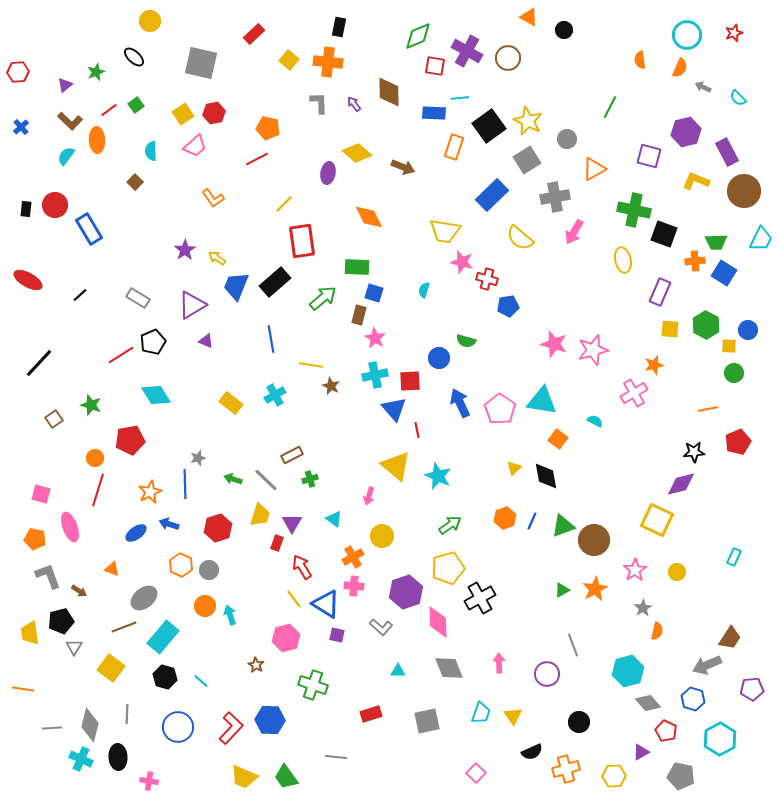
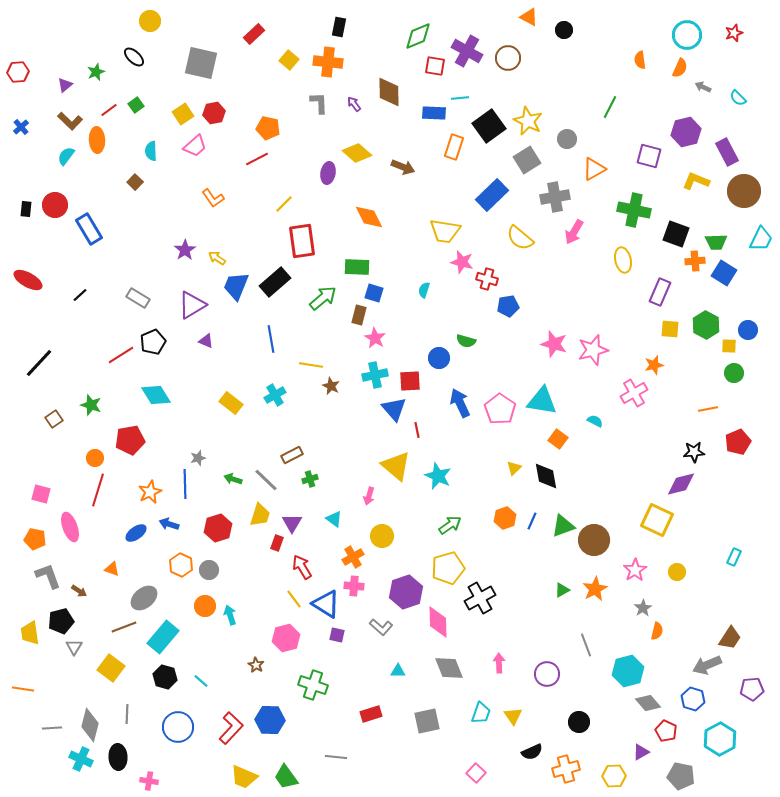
black square at (664, 234): moved 12 px right
gray line at (573, 645): moved 13 px right
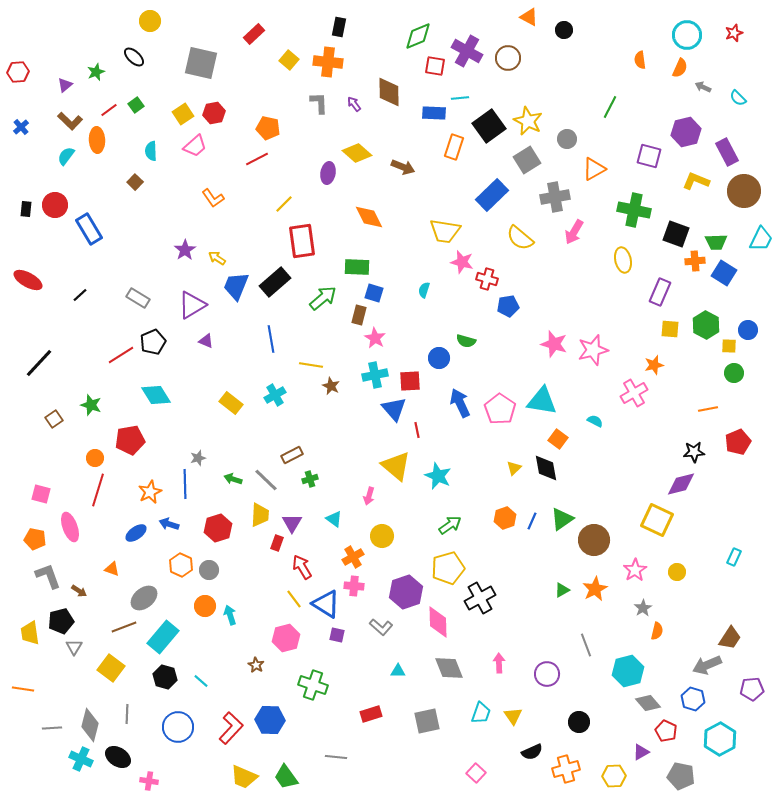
black diamond at (546, 476): moved 8 px up
yellow trapezoid at (260, 515): rotated 15 degrees counterclockwise
green triangle at (563, 526): moved 1 px left, 7 px up; rotated 15 degrees counterclockwise
black ellipse at (118, 757): rotated 55 degrees counterclockwise
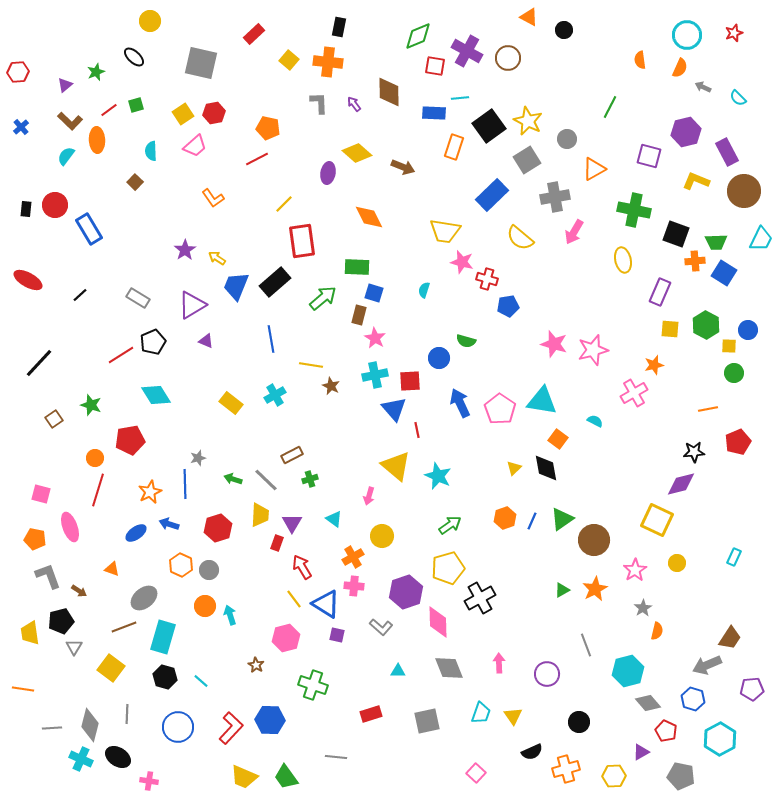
green square at (136, 105): rotated 21 degrees clockwise
yellow circle at (677, 572): moved 9 px up
cyan rectangle at (163, 637): rotated 24 degrees counterclockwise
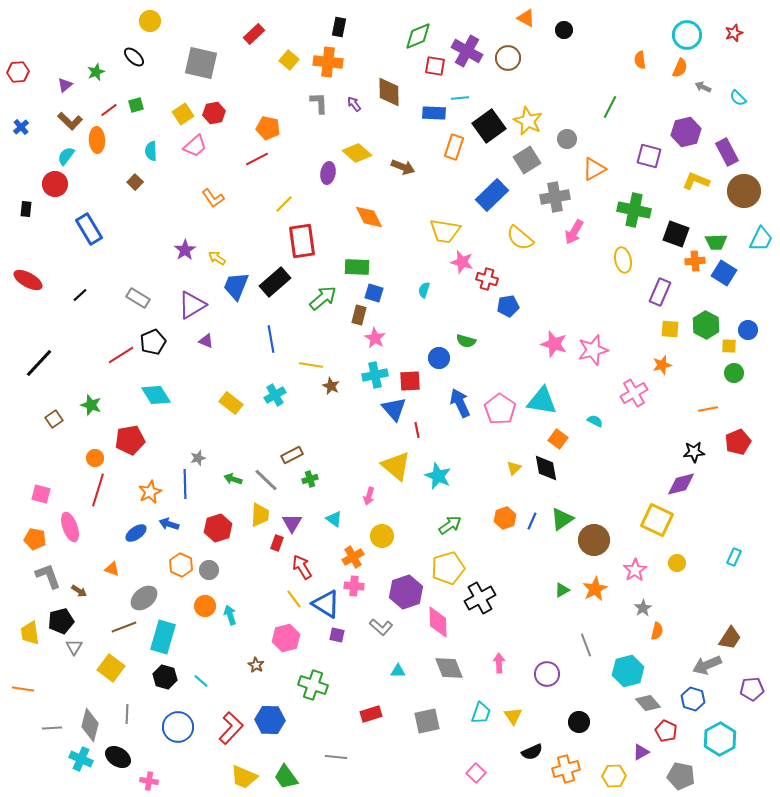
orange triangle at (529, 17): moved 3 px left, 1 px down
red circle at (55, 205): moved 21 px up
orange star at (654, 365): moved 8 px right
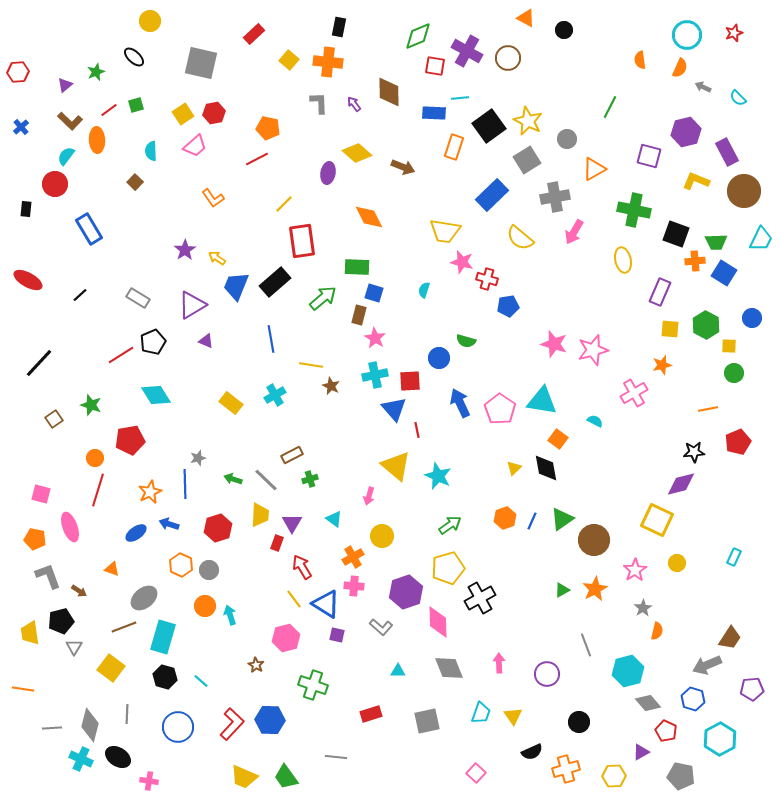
blue circle at (748, 330): moved 4 px right, 12 px up
red L-shape at (231, 728): moved 1 px right, 4 px up
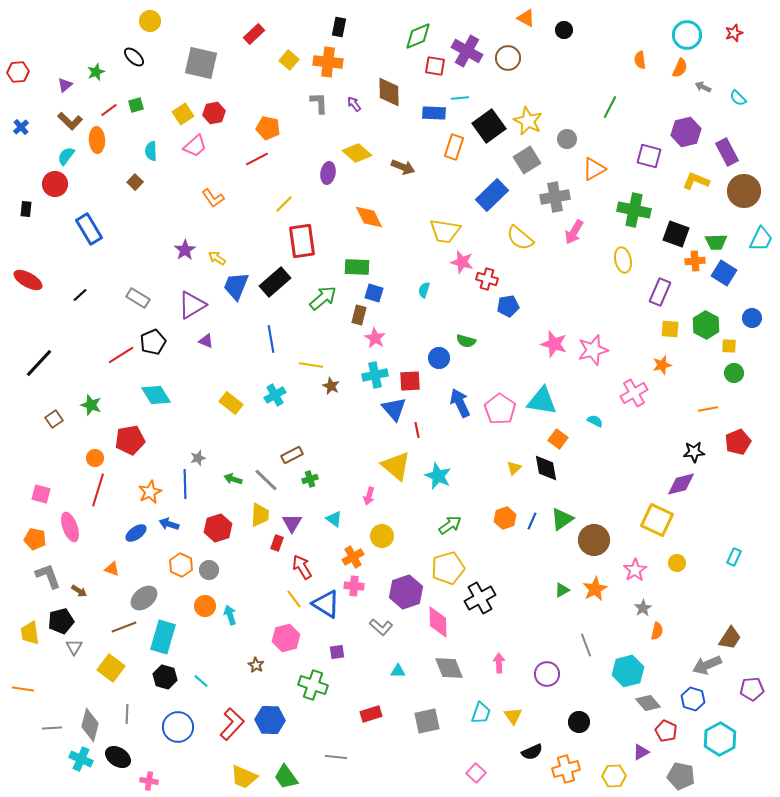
purple square at (337, 635): moved 17 px down; rotated 21 degrees counterclockwise
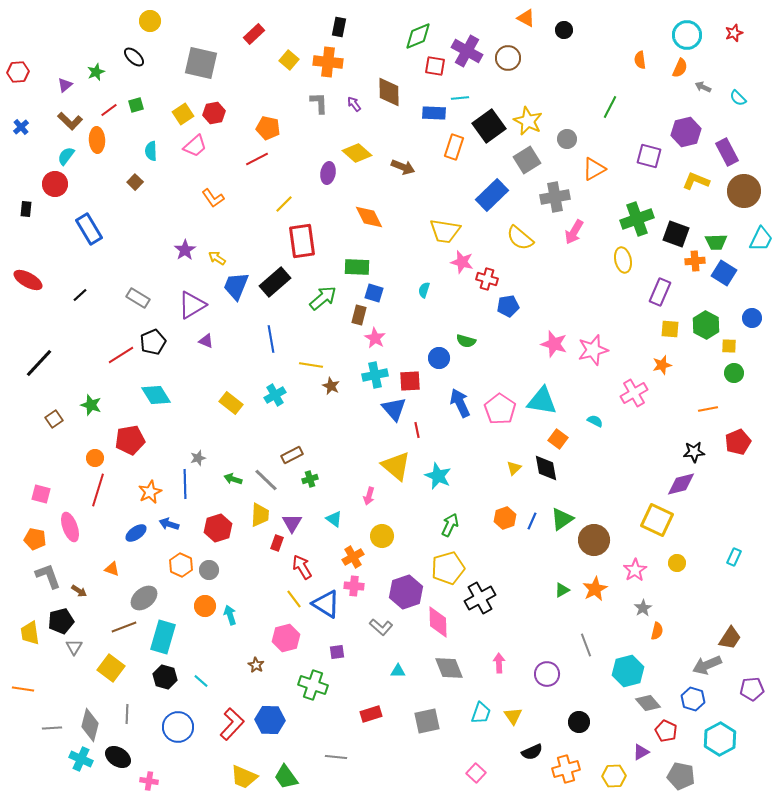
green cross at (634, 210): moved 3 px right, 9 px down; rotated 32 degrees counterclockwise
green arrow at (450, 525): rotated 30 degrees counterclockwise
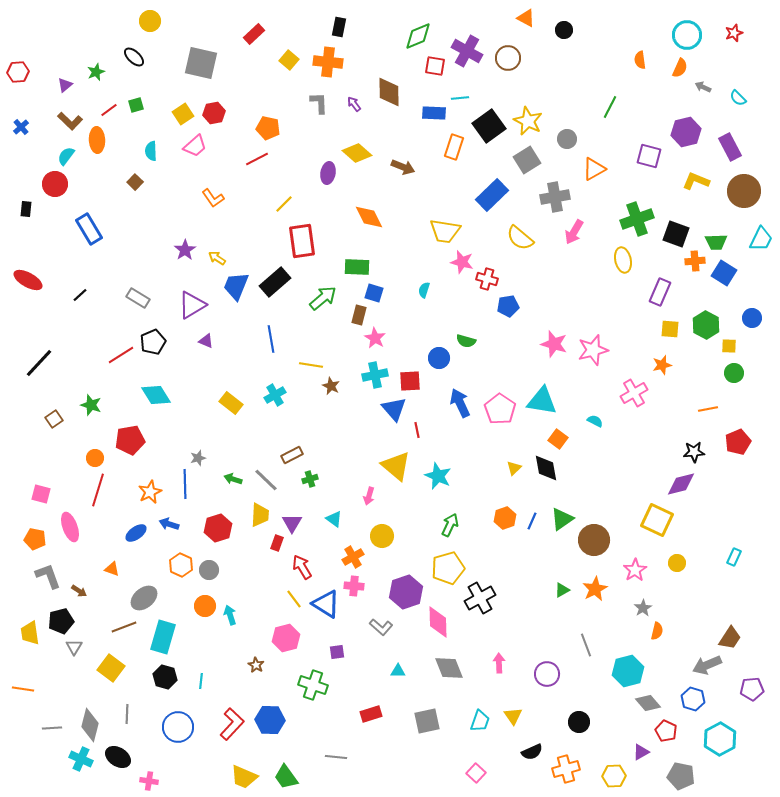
purple rectangle at (727, 152): moved 3 px right, 5 px up
cyan line at (201, 681): rotated 56 degrees clockwise
cyan trapezoid at (481, 713): moved 1 px left, 8 px down
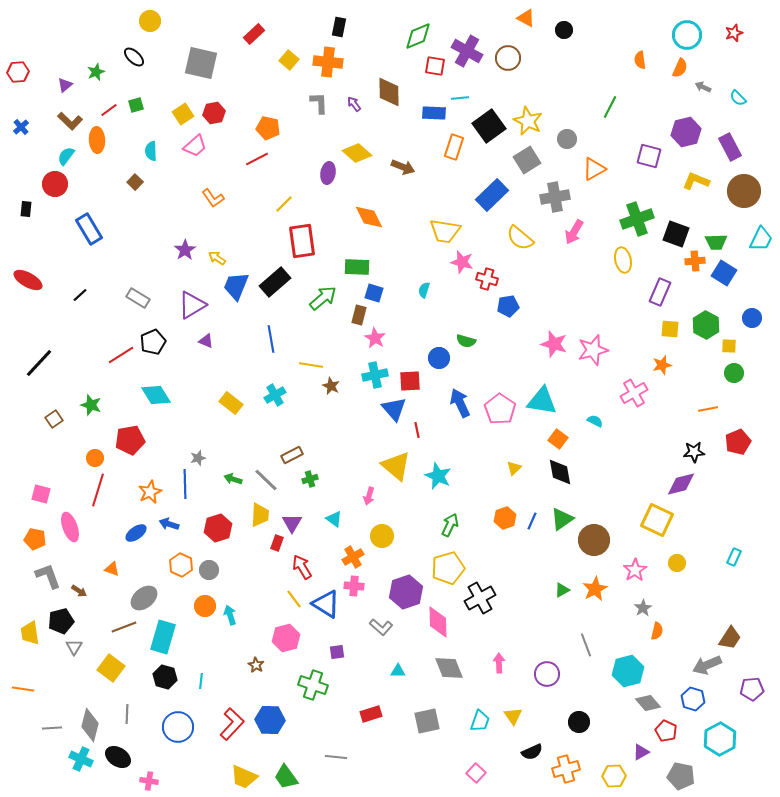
black diamond at (546, 468): moved 14 px right, 4 px down
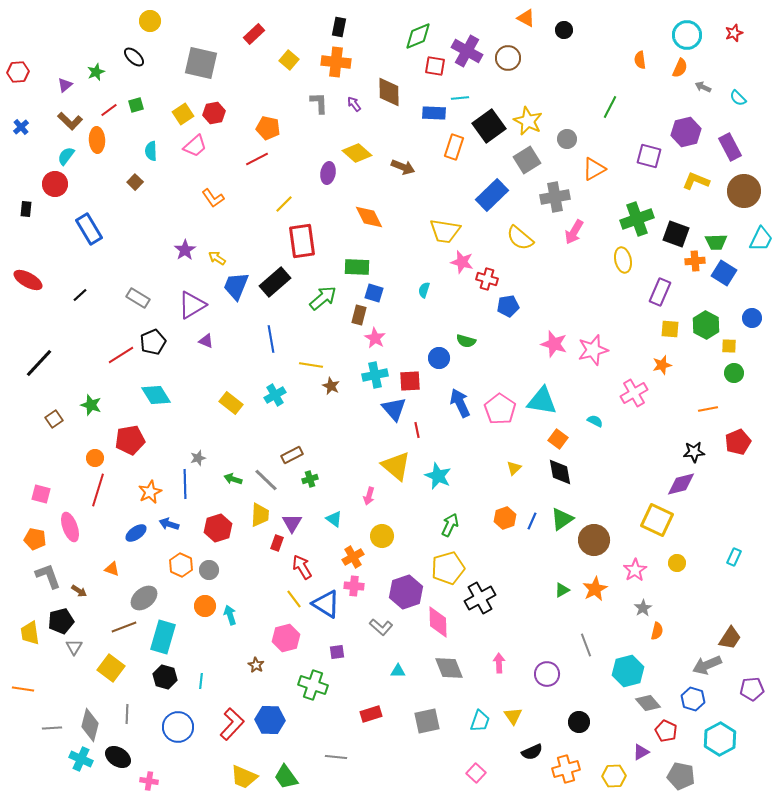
orange cross at (328, 62): moved 8 px right
